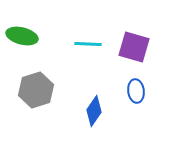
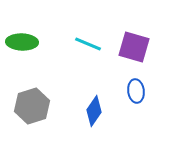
green ellipse: moved 6 px down; rotated 12 degrees counterclockwise
cyan line: rotated 20 degrees clockwise
gray hexagon: moved 4 px left, 16 px down
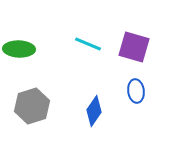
green ellipse: moved 3 px left, 7 px down
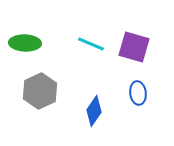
cyan line: moved 3 px right
green ellipse: moved 6 px right, 6 px up
blue ellipse: moved 2 px right, 2 px down
gray hexagon: moved 8 px right, 15 px up; rotated 8 degrees counterclockwise
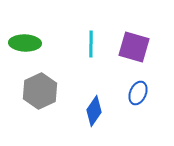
cyan line: rotated 68 degrees clockwise
blue ellipse: rotated 30 degrees clockwise
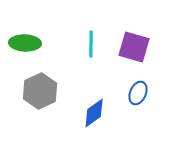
blue diamond: moved 2 px down; rotated 20 degrees clockwise
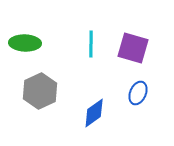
purple square: moved 1 px left, 1 px down
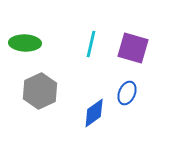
cyan line: rotated 12 degrees clockwise
blue ellipse: moved 11 px left
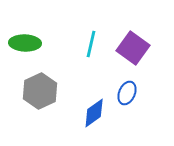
purple square: rotated 20 degrees clockwise
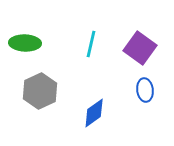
purple square: moved 7 px right
blue ellipse: moved 18 px right, 3 px up; rotated 30 degrees counterclockwise
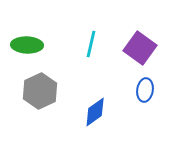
green ellipse: moved 2 px right, 2 px down
blue ellipse: rotated 15 degrees clockwise
blue diamond: moved 1 px right, 1 px up
